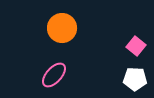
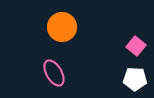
orange circle: moved 1 px up
pink ellipse: moved 2 px up; rotated 72 degrees counterclockwise
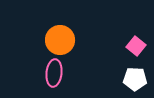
orange circle: moved 2 px left, 13 px down
pink ellipse: rotated 36 degrees clockwise
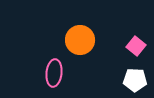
orange circle: moved 20 px right
white pentagon: moved 1 px down
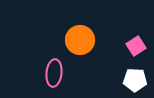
pink square: rotated 18 degrees clockwise
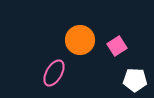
pink square: moved 19 px left
pink ellipse: rotated 24 degrees clockwise
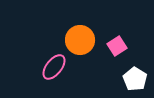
pink ellipse: moved 6 px up; rotated 8 degrees clockwise
white pentagon: moved 1 px up; rotated 30 degrees clockwise
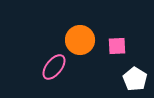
pink square: rotated 30 degrees clockwise
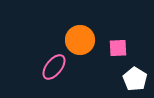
pink square: moved 1 px right, 2 px down
